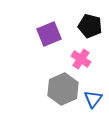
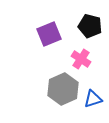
blue triangle: rotated 36 degrees clockwise
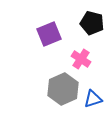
black pentagon: moved 2 px right, 3 px up
